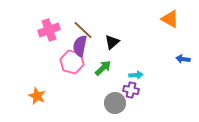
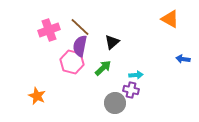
brown line: moved 3 px left, 3 px up
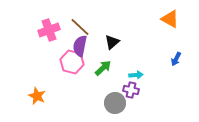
blue arrow: moved 7 px left; rotated 72 degrees counterclockwise
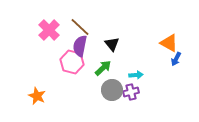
orange triangle: moved 1 px left, 24 px down
pink cross: rotated 25 degrees counterclockwise
black triangle: moved 2 px down; rotated 28 degrees counterclockwise
purple cross: moved 2 px down; rotated 28 degrees counterclockwise
gray circle: moved 3 px left, 13 px up
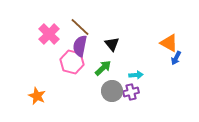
pink cross: moved 4 px down
blue arrow: moved 1 px up
gray circle: moved 1 px down
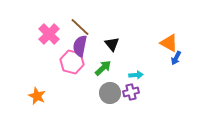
gray circle: moved 2 px left, 2 px down
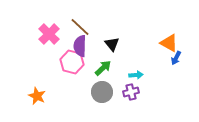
purple semicircle: rotated 10 degrees counterclockwise
gray circle: moved 8 px left, 1 px up
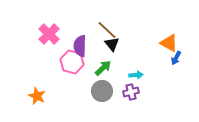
brown line: moved 27 px right, 3 px down
gray circle: moved 1 px up
